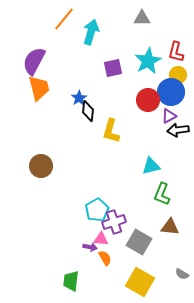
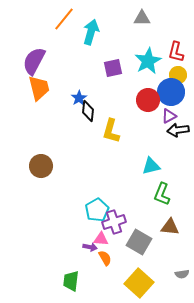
gray semicircle: rotated 40 degrees counterclockwise
yellow square: moved 1 px left, 1 px down; rotated 12 degrees clockwise
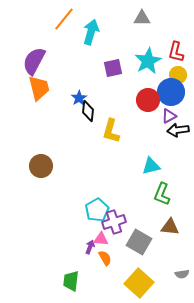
purple arrow: rotated 80 degrees counterclockwise
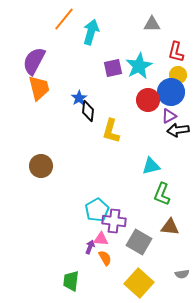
gray triangle: moved 10 px right, 6 px down
cyan star: moved 9 px left, 5 px down
purple cross: moved 1 px up; rotated 25 degrees clockwise
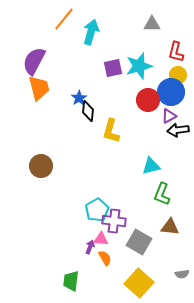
cyan star: rotated 12 degrees clockwise
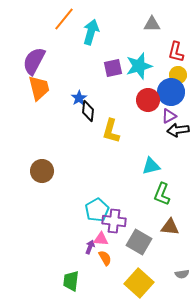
brown circle: moved 1 px right, 5 px down
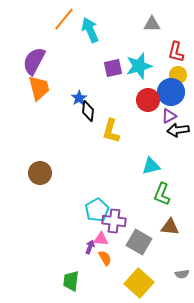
cyan arrow: moved 1 px left, 2 px up; rotated 40 degrees counterclockwise
brown circle: moved 2 px left, 2 px down
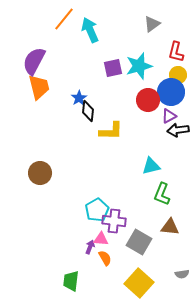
gray triangle: rotated 36 degrees counterclockwise
orange trapezoid: moved 1 px up
yellow L-shape: rotated 105 degrees counterclockwise
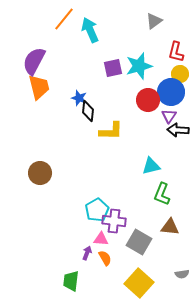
gray triangle: moved 2 px right, 3 px up
yellow circle: moved 2 px right, 1 px up
blue star: rotated 21 degrees counterclockwise
purple triangle: rotated 28 degrees counterclockwise
black arrow: rotated 10 degrees clockwise
purple arrow: moved 3 px left, 6 px down
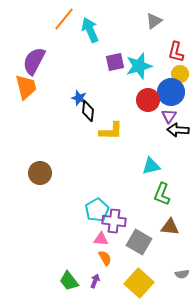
purple square: moved 2 px right, 6 px up
orange trapezoid: moved 13 px left
purple arrow: moved 8 px right, 28 px down
green trapezoid: moved 2 px left; rotated 45 degrees counterclockwise
